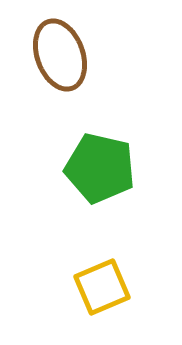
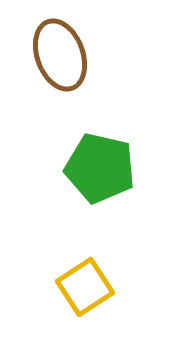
yellow square: moved 17 px left; rotated 10 degrees counterclockwise
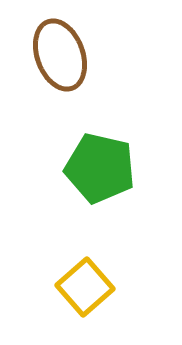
yellow square: rotated 8 degrees counterclockwise
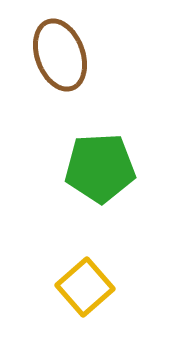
green pentagon: rotated 16 degrees counterclockwise
